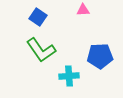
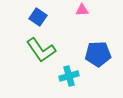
pink triangle: moved 1 px left
blue pentagon: moved 2 px left, 2 px up
cyan cross: rotated 12 degrees counterclockwise
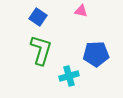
pink triangle: moved 1 px left, 1 px down; rotated 16 degrees clockwise
green L-shape: rotated 128 degrees counterclockwise
blue pentagon: moved 2 px left
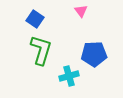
pink triangle: rotated 40 degrees clockwise
blue square: moved 3 px left, 2 px down
blue pentagon: moved 2 px left
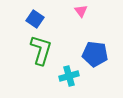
blue pentagon: moved 1 px right; rotated 10 degrees clockwise
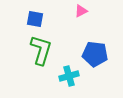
pink triangle: rotated 40 degrees clockwise
blue square: rotated 24 degrees counterclockwise
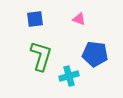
pink triangle: moved 2 px left, 8 px down; rotated 48 degrees clockwise
blue square: rotated 18 degrees counterclockwise
green L-shape: moved 6 px down
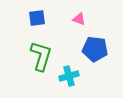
blue square: moved 2 px right, 1 px up
blue pentagon: moved 5 px up
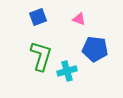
blue square: moved 1 px right, 1 px up; rotated 12 degrees counterclockwise
cyan cross: moved 2 px left, 5 px up
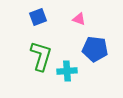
cyan cross: rotated 12 degrees clockwise
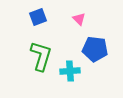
pink triangle: rotated 24 degrees clockwise
cyan cross: moved 3 px right
